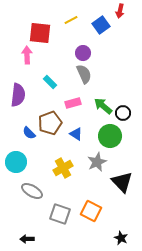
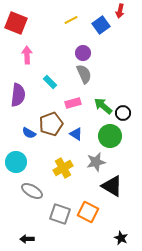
red square: moved 24 px left, 10 px up; rotated 15 degrees clockwise
brown pentagon: moved 1 px right, 1 px down
blue semicircle: rotated 16 degrees counterclockwise
gray star: moved 1 px left; rotated 12 degrees clockwise
black triangle: moved 10 px left, 4 px down; rotated 15 degrees counterclockwise
orange square: moved 3 px left, 1 px down
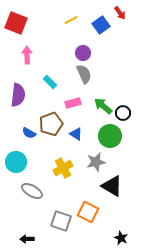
red arrow: moved 2 px down; rotated 48 degrees counterclockwise
gray square: moved 1 px right, 7 px down
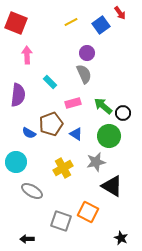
yellow line: moved 2 px down
purple circle: moved 4 px right
green circle: moved 1 px left
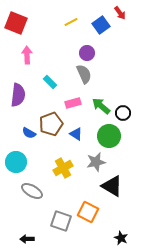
green arrow: moved 2 px left
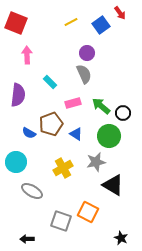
black triangle: moved 1 px right, 1 px up
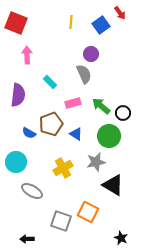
yellow line: rotated 56 degrees counterclockwise
purple circle: moved 4 px right, 1 px down
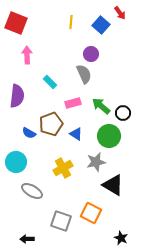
blue square: rotated 12 degrees counterclockwise
purple semicircle: moved 1 px left, 1 px down
orange square: moved 3 px right, 1 px down
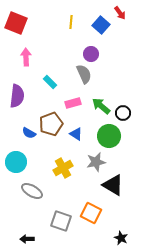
pink arrow: moved 1 px left, 2 px down
